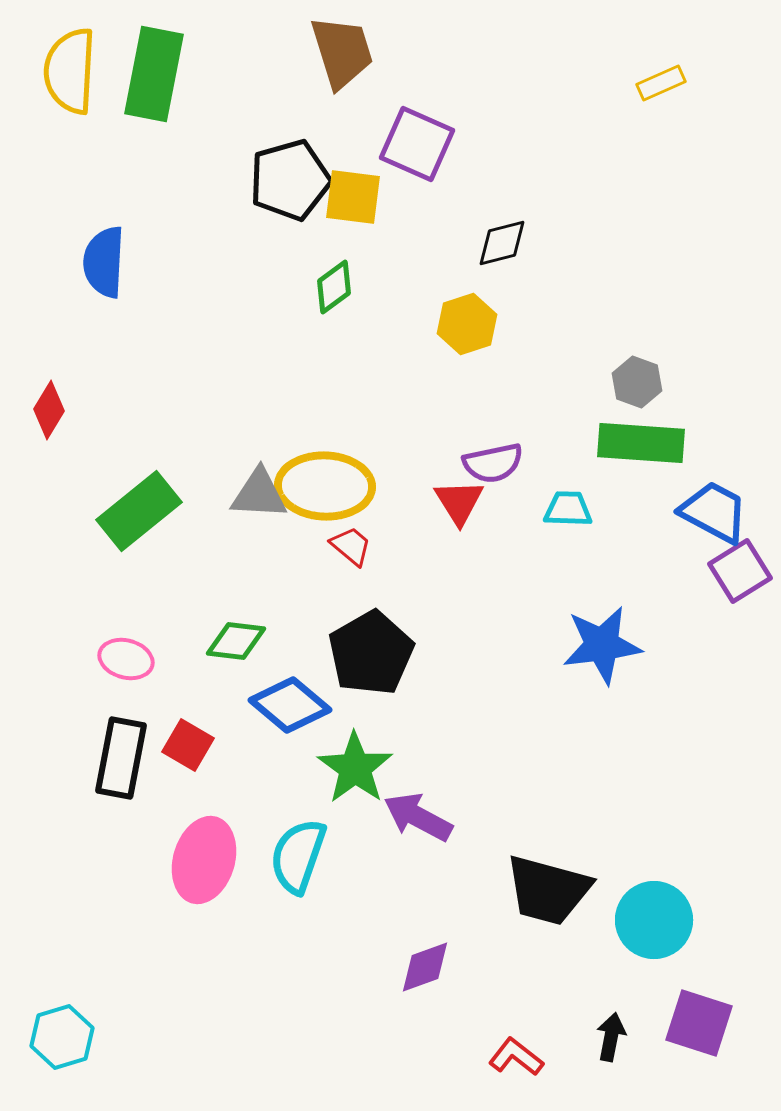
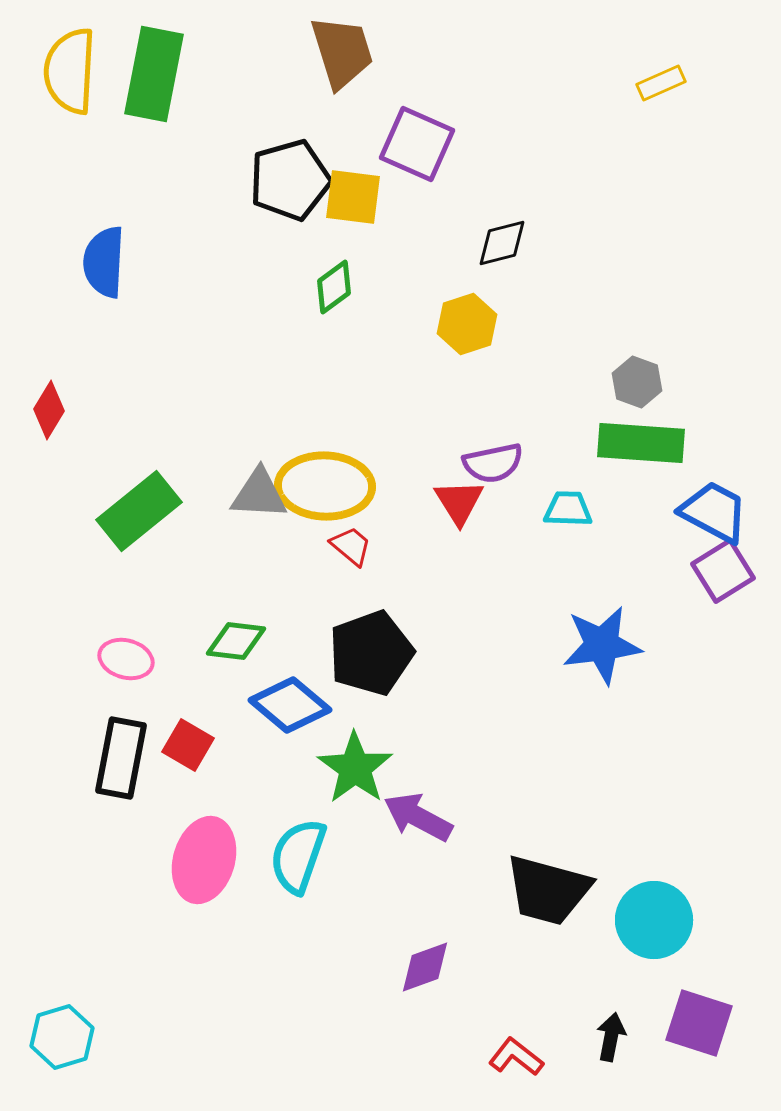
purple square at (740, 571): moved 17 px left
black pentagon at (371, 653): rotated 10 degrees clockwise
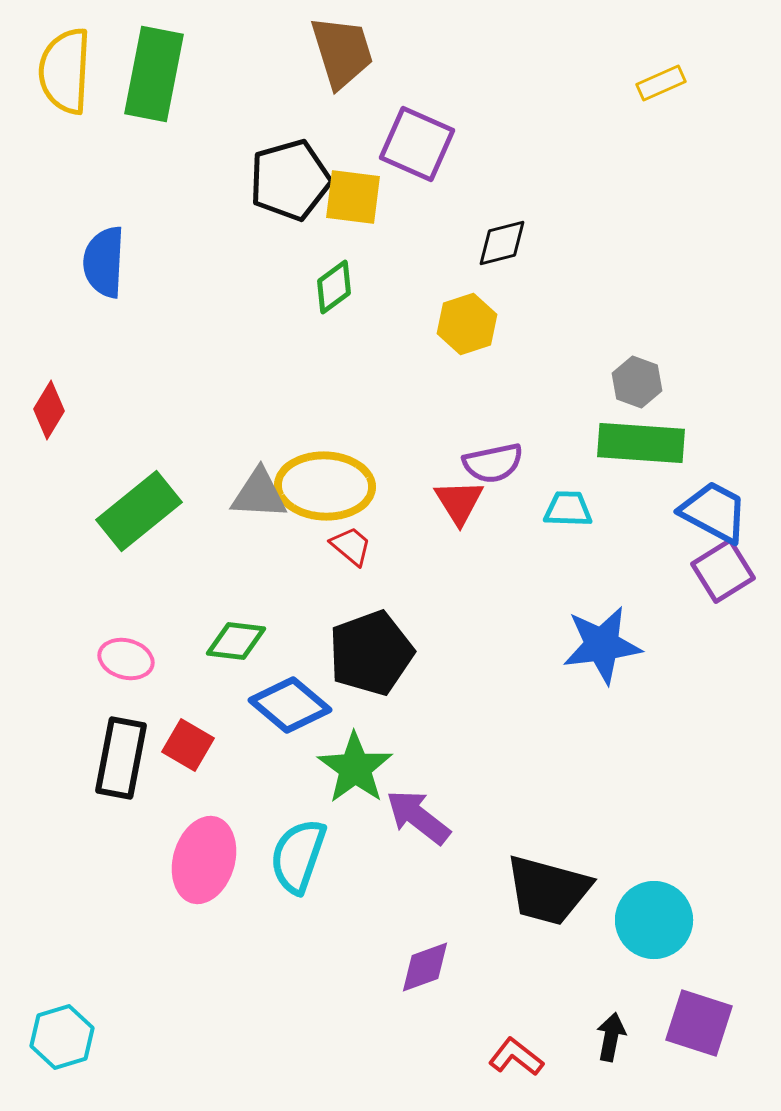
yellow semicircle at (70, 71): moved 5 px left
purple arrow at (418, 817): rotated 10 degrees clockwise
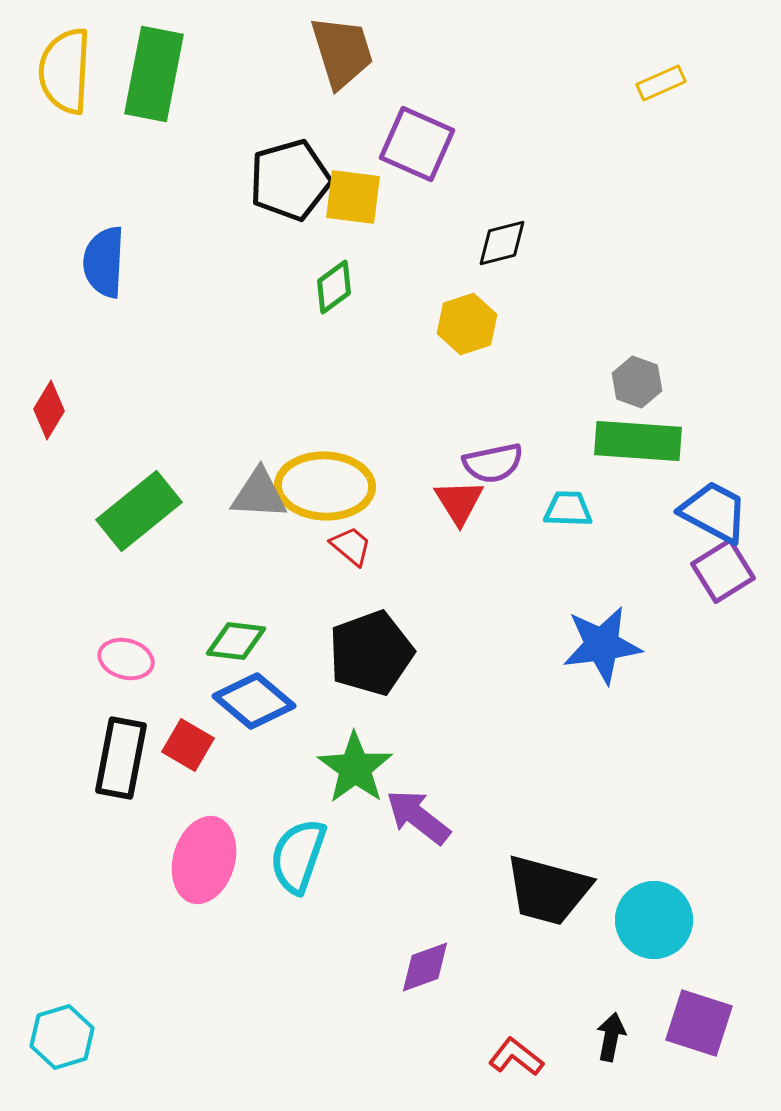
green rectangle at (641, 443): moved 3 px left, 2 px up
blue diamond at (290, 705): moved 36 px left, 4 px up
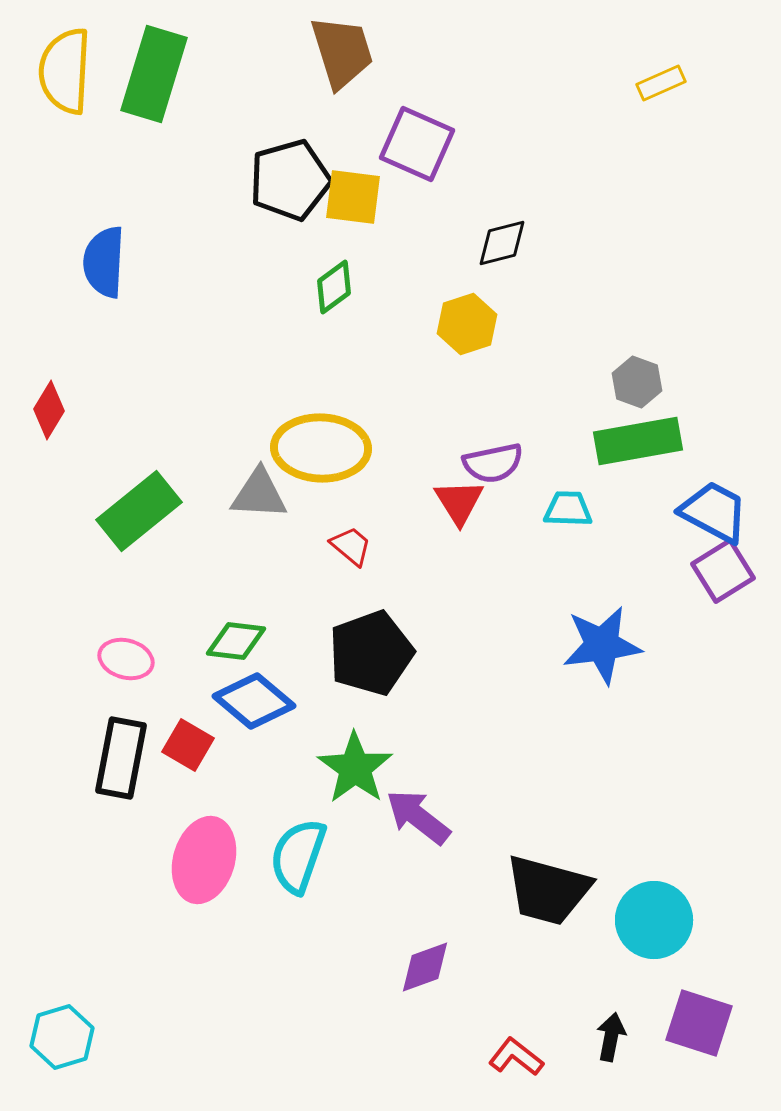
green rectangle at (154, 74): rotated 6 degrees clockwise
green rectangle at (638, 441): rotated 14 degrees counterclockwise
yellow ellipse at (325, 486): moved 4 px left, 38 px up
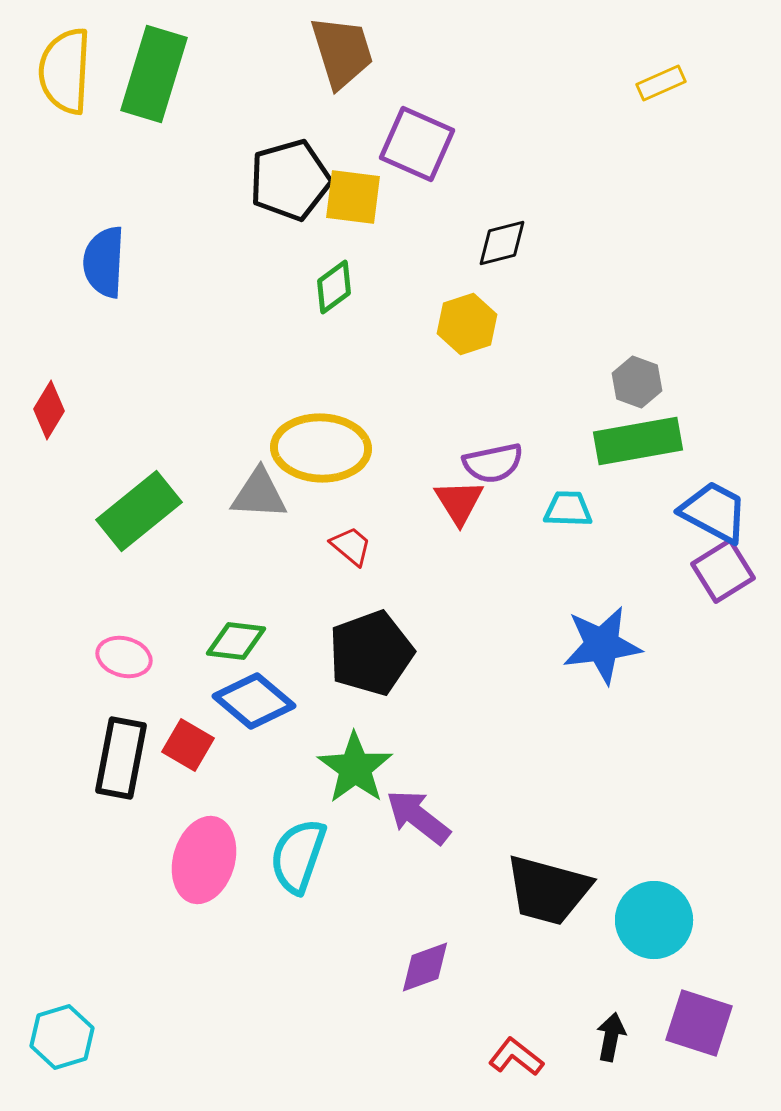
pink ellipse at (126, 659): moved 2 px left, 2 px up
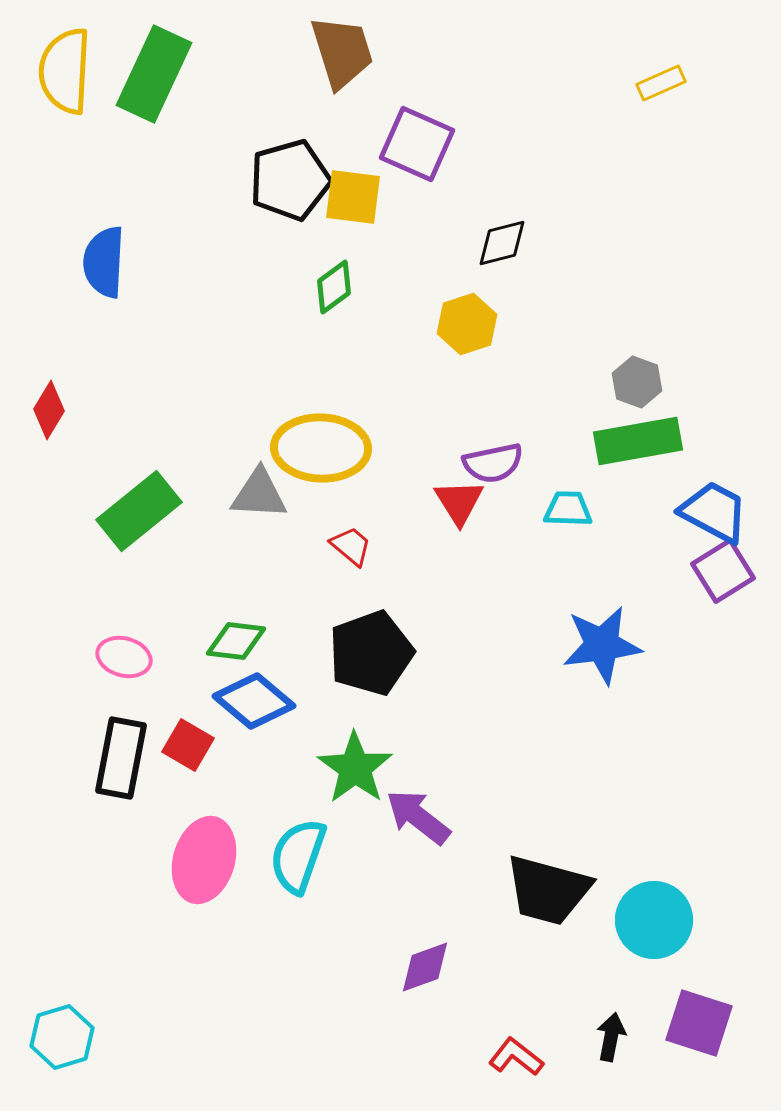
green rectangle at (154, 74): rotated 8 degrees clockwise
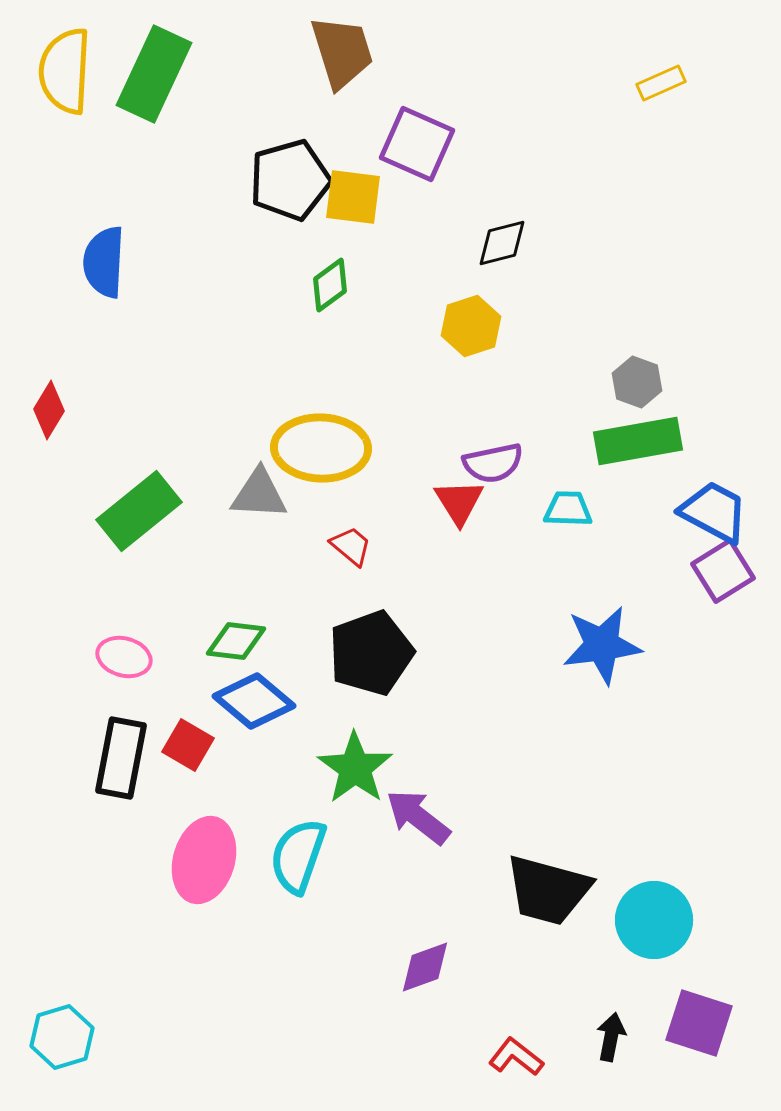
green diamond at (334, 287): moved 4 px left, 2 px up
yellow hexagon at (467, 324): moved 4 px right, 2 px down
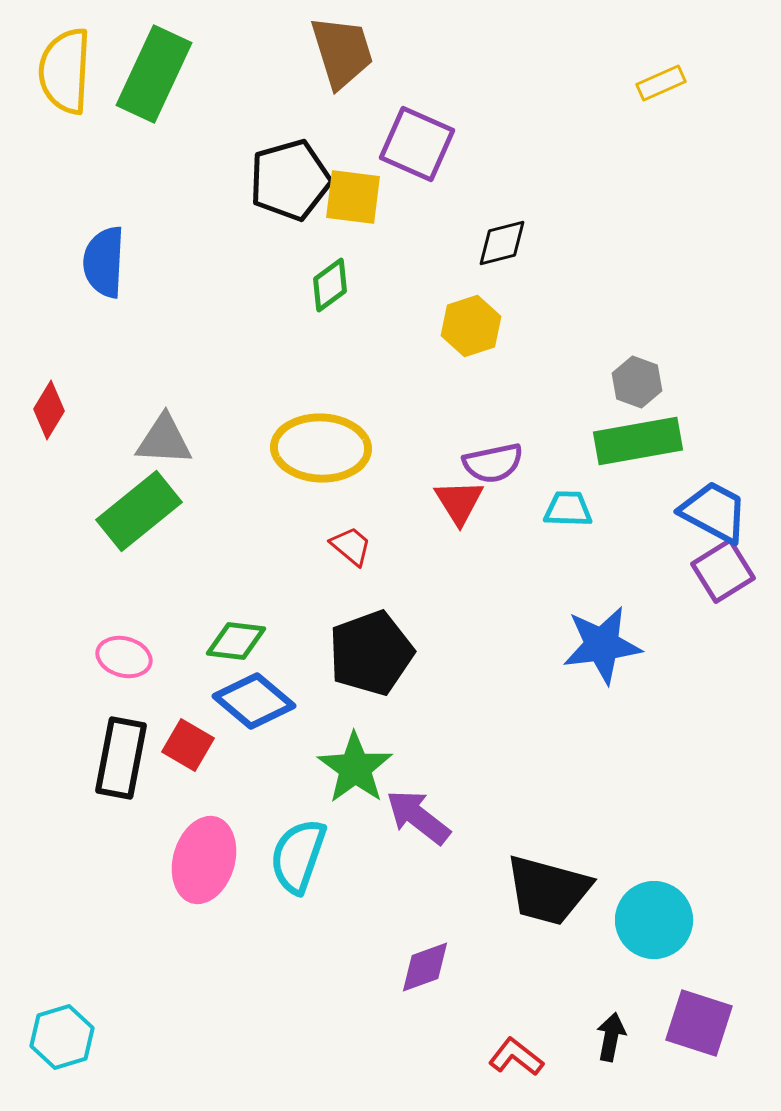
gray triangle at (259, 494): moved 95 px left, 54 px up
